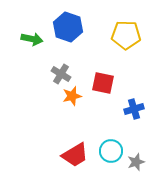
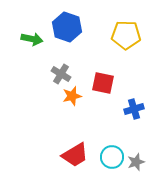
blue hexagon: moved 1 px left
cyan circle: moved 1 px right, 6 px down
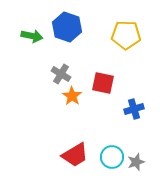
green arrow: moved 3 px up
orange star: rotated 24 degrees counterclockwise
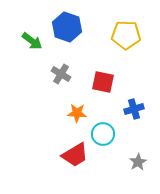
green arrow: moved 5 px down; rotated 25 degrees clockwise
red square: moved 1 px up
orange star: moved 5 px right, 17 px down; rotated 30 degrees counterclockwise
cyan circle: moved 9 px left, 23 px up
gray star: moved 2 px right; rotated 12 degrees counterclockwise
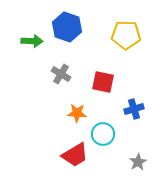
green arrow: rotated 35 degrees counterclockwise
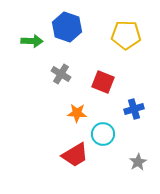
red square: rotated 10 degrees clockwise
